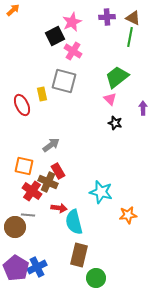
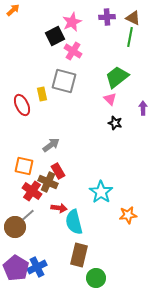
cyan star: rotated 20 degrees clockwise
gray line: rotated 48 degrees counterclockwise
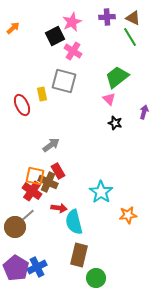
orange arrow: moved 18 px down
green line: rotated 42 degrees counterclockwise
pink triangle: moved 1 px left
purple arrow: moved 1 px right, 4 px down; rotated 16 degrees clockwise
orange square: moved 11 px right, 10 px down
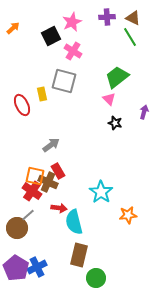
black square: moved 4 px left
brown circle: moved 2 px right, 1 px down
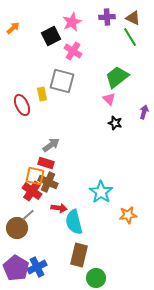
gray square: moved 2 px left
red rectangle: moved 12 px left, 8 px up; rotated 42 degrees counterclockwise
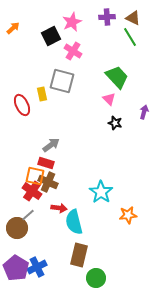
green trapezoid: rotated 85 degrees clockwise
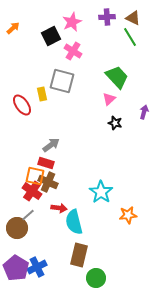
pink triangle: rotated 32 degrees clockwise
red ellipse: rotated 10 degrees counterclockwise
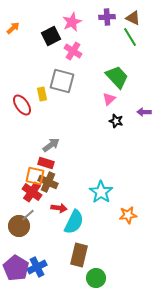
purple arrow: rotated 104 degrees counterclockwise
black star: moved 1 px right, 2 px up
red cross: moved 1 px down
cyan semicircle: rotated 140 degrees counterclockwise
brown circle: moved 2 px right, 2 px up
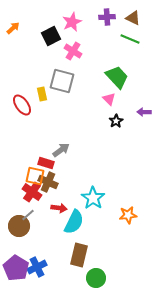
green line: moved 2 px down; rotated 36 degrees counterclockwise
pink triangle: rotated 32 degrees counterclockwise
black star: rotated 24 degrees clockwise
gray arrow: moved 10 px right, 5 px down
cyan star: moved 8 px left, 6 px down
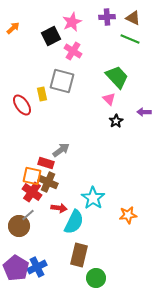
orange square: moved 3 px left
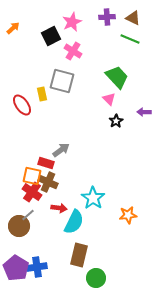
blue cross: rotated 18 degrees clockwise
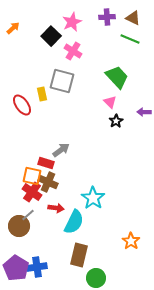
black square: rotated 18 degrees counterclockwise
pink triangle: moved 1 px right, 3 px down
red arrow: moved 3 px left
orange star: moved 3 px right, 26 px down; rotated 30 degrees counterclockwise
